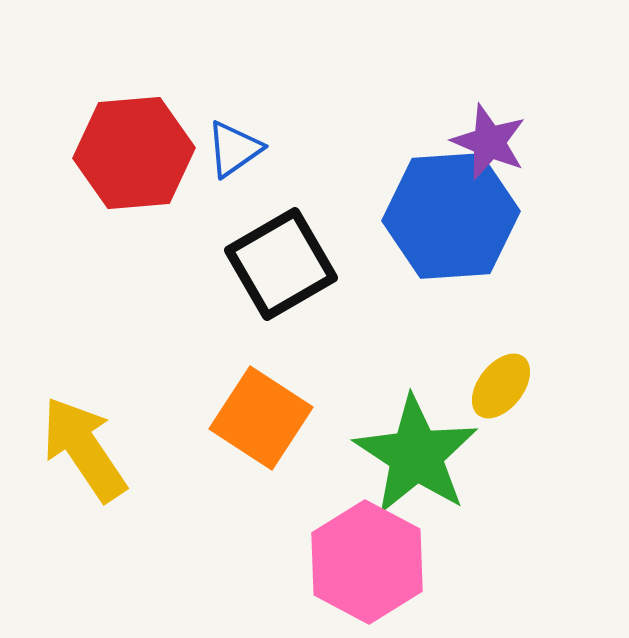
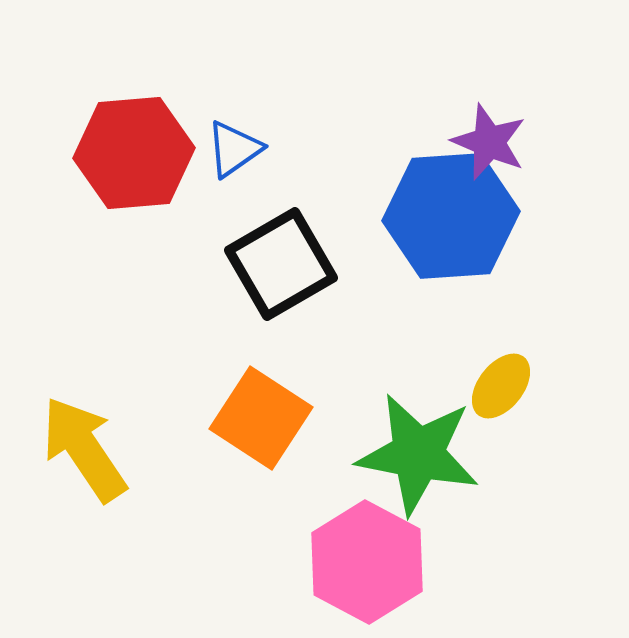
green star: moved 2 px right, 1 px up; rotated 22 degrees counterclockwise
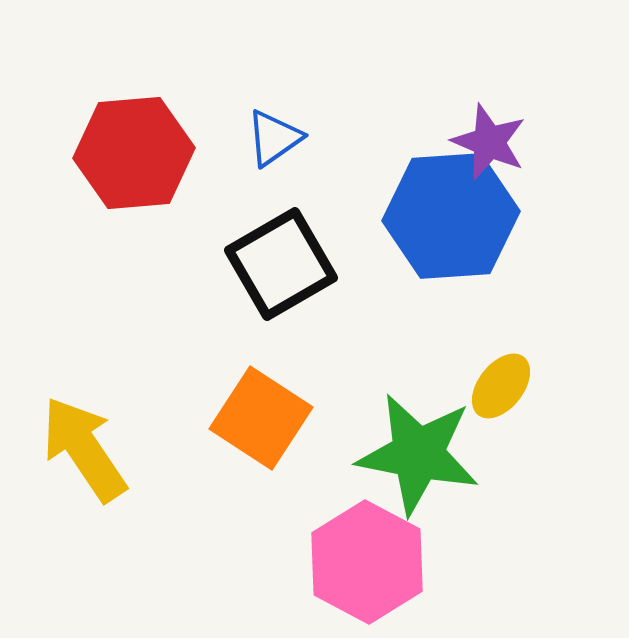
blue triangle: moved 40 px right, 11 px up
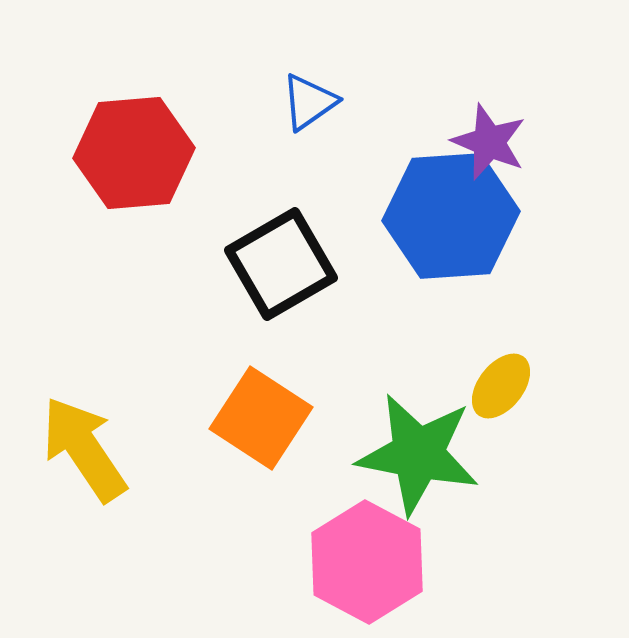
blue triangle: moved 35 px right, 36 px up
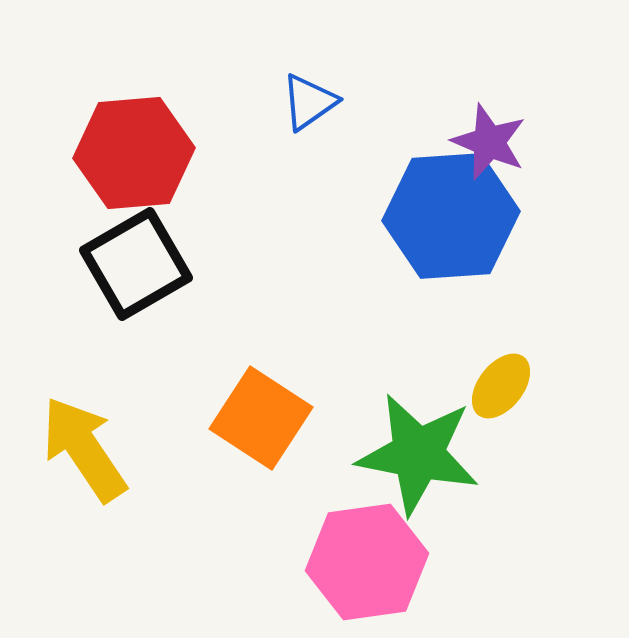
black square: moved 145 px left
pink hexagon: rotated 24 degrees clockwise
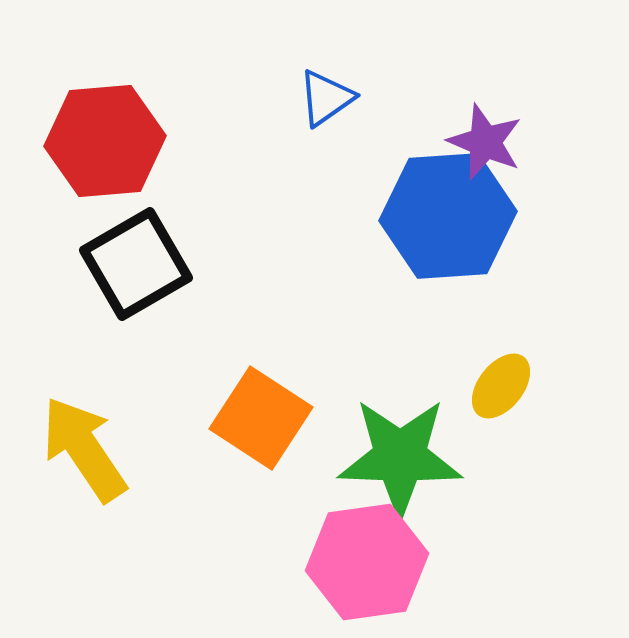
blue triangle: moved 17 px right, 4 px up
purple star: moved 4 px left
red hexagon: moved 29 px left, 12 px up
blue hexagon: moved 3 px left
green star: moved 18 px left, 3 px down; rotated 9 degrees counterclockwise
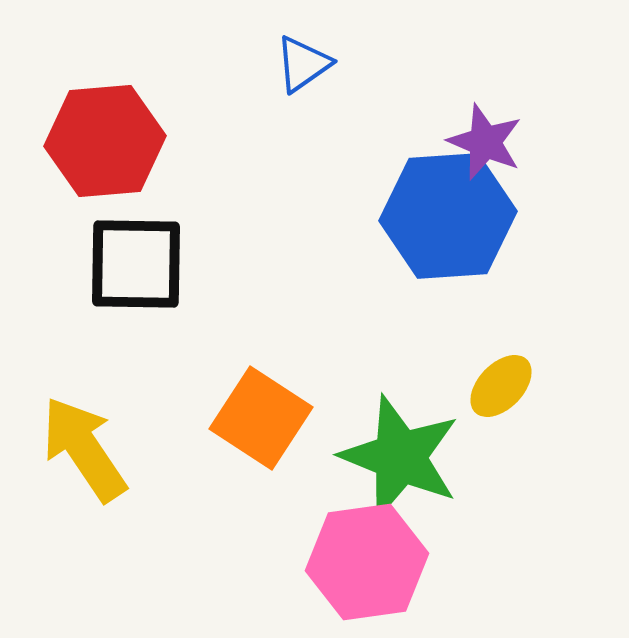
blue triangle: moved 23 px left, 34 px up
black square: rotated 31 degrees clockwise
yellow ellipse: rotated 6 degrees clockwise
green star: rotated 20 degrees clockwise
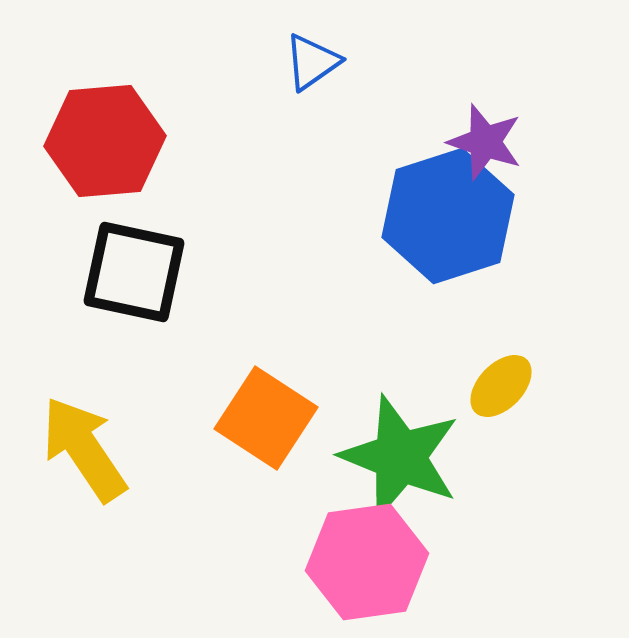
blue triangle: moved 9 px right, 2 px up
purple star: rotated 4 degrees counterclockwise
blue hexagon: rotated 14 degrees counterclockwise
black square: moved 2 px left, 8 px down; rotated 11 degrees clockwise
orange square: moved 5 px right
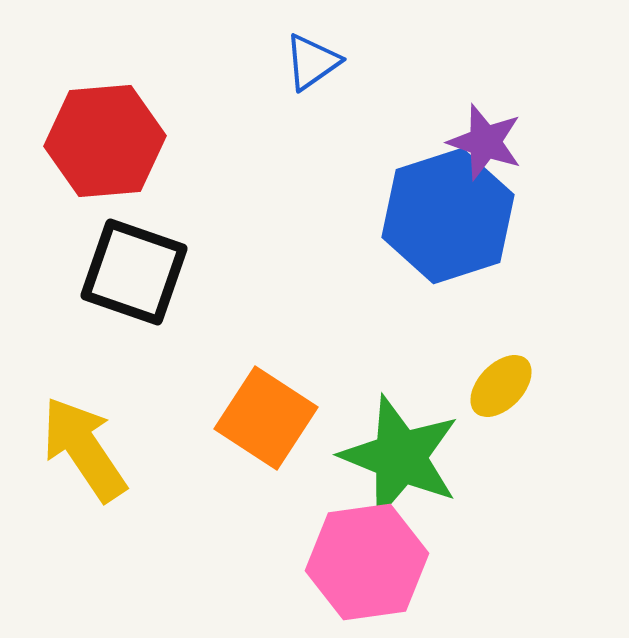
black square: rotated 7 degrees clockwise
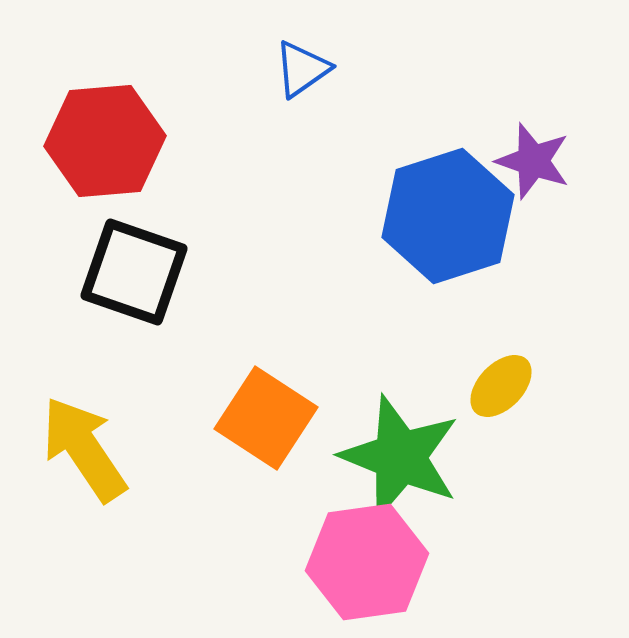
blue triangle: moved 10 px left, 7 px down
purple star: moved 48 px right, 19 px down
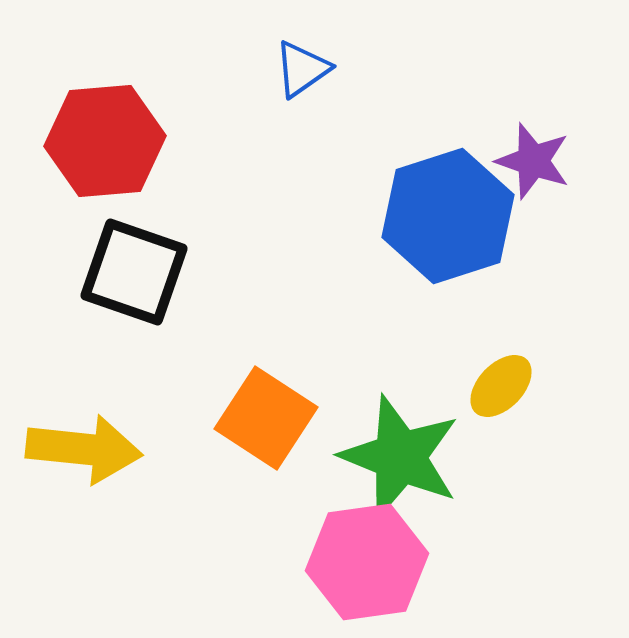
yellow arrow: rotated 130 degrees clockwise
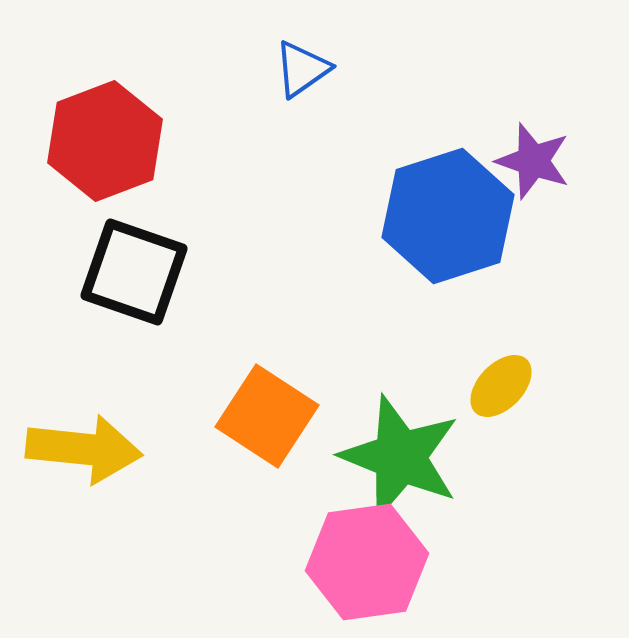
red hexagon: rotated 16 degrees counterclockwise
orange square: moved 1 px right, 2 px up
